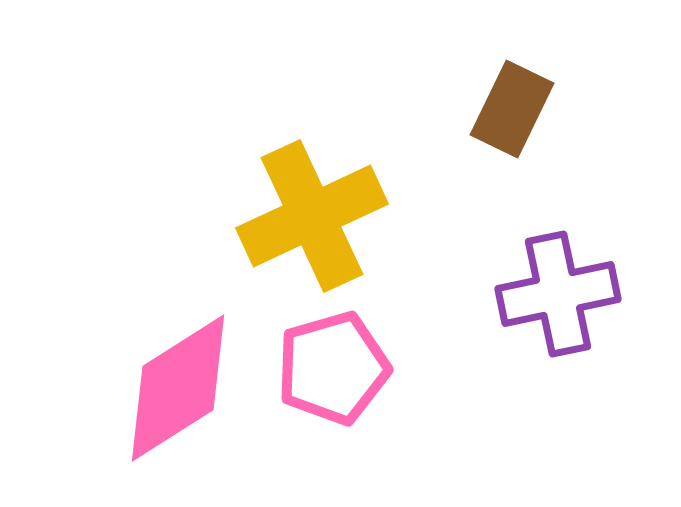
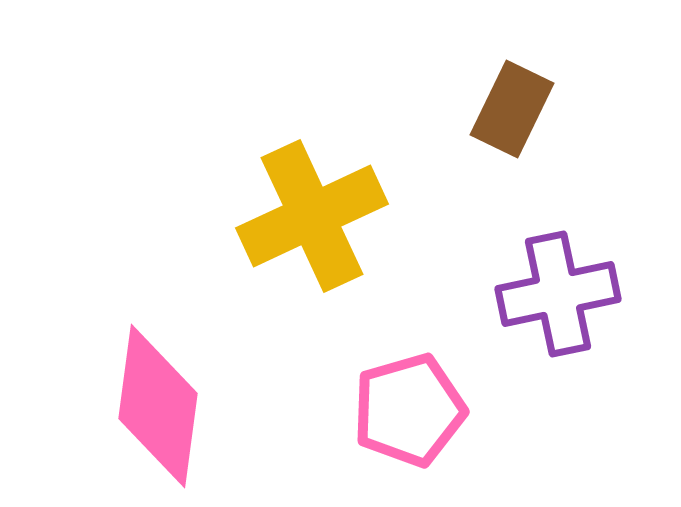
pink pentagon: moved 76 px right, 42 px down
pink diamond: moved 20 px left, 18 px down; rotated 50 degrees counterclockwise
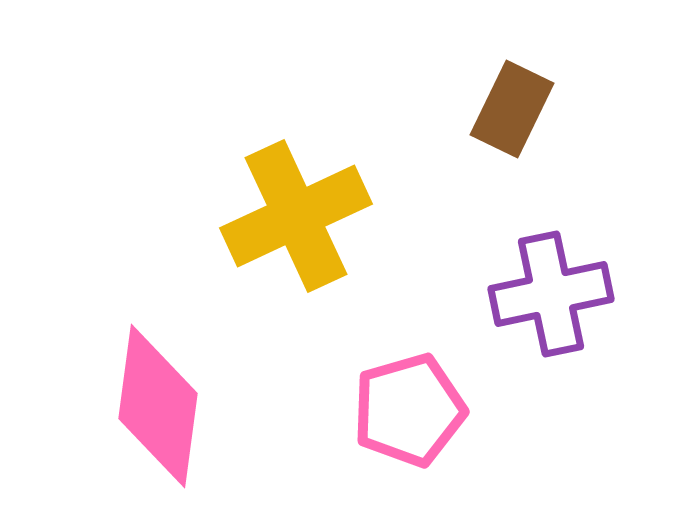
yellow cross: moved 16 px left
purple cross: moved 7 px left
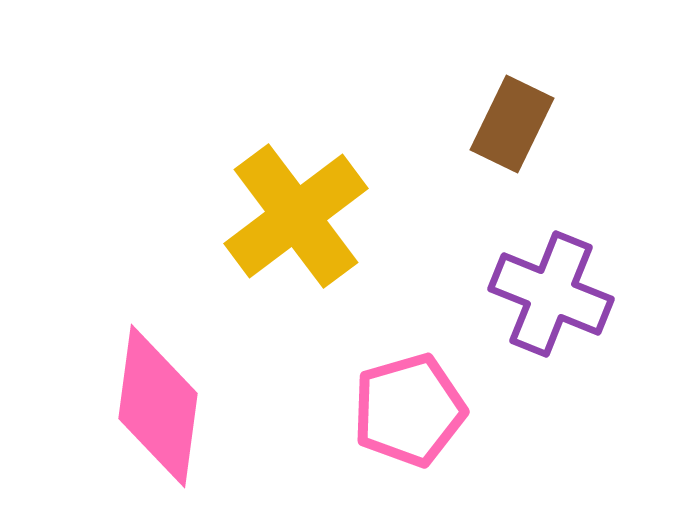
brown rectangle: moved 15 px down
yellow cross: rotated 12 degrees counterclockwise
purple cross: rotated 34 degrees clockwise
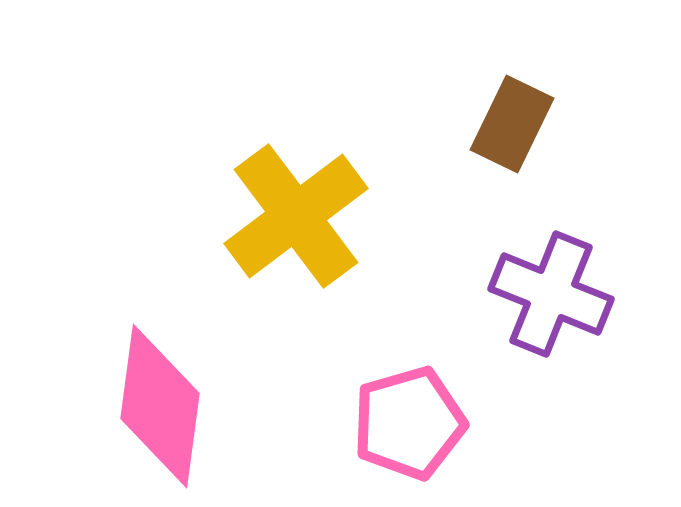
pink diamond: moved 2 px right
pink pentagon: moved 13 px down
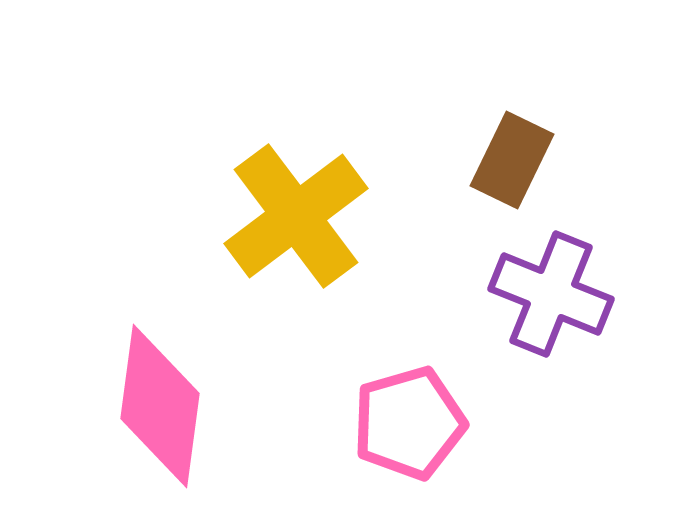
brown rectangle: moved 36 px down
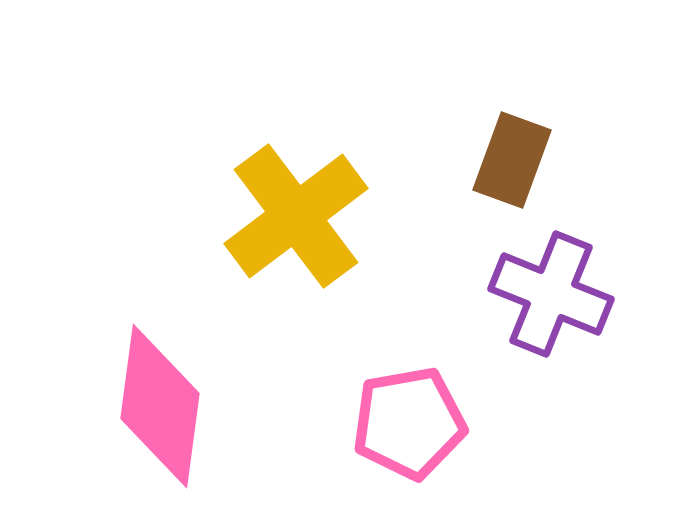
brown rectangle: rotated 6 degrees counterclockwise
pink pentagon: rotated 6 degrees clockwise
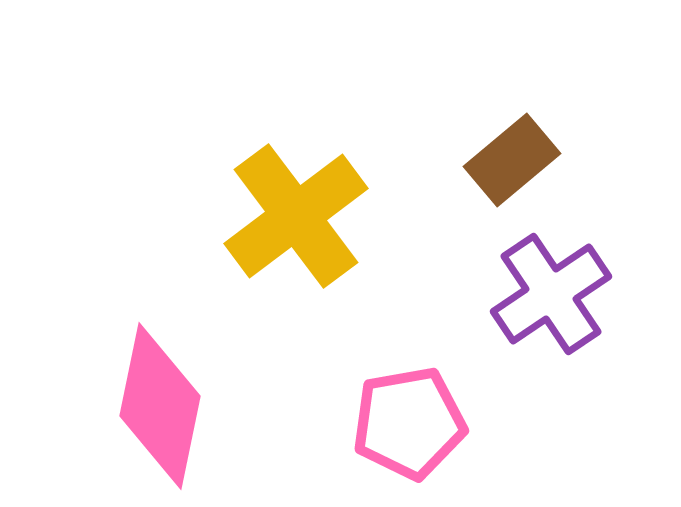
brown rectangle: rotated 30 degrees clockwise
purple cross: rotated 34 degrees clockwise
pink diamond: rotated 4 degrees clockwise
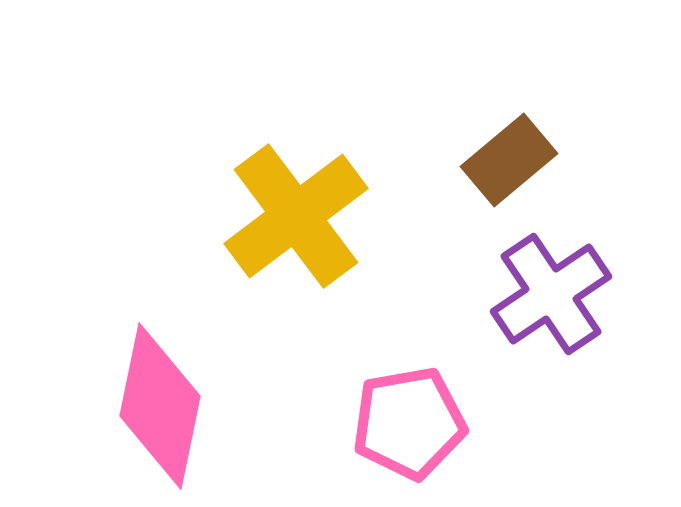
brown rectangle: moved 3 px left
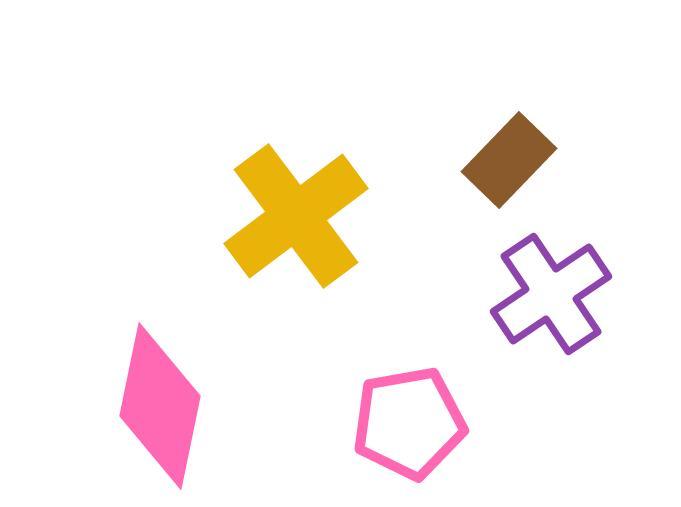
brown rectangle: rotated 6 degrees counterclockwise
